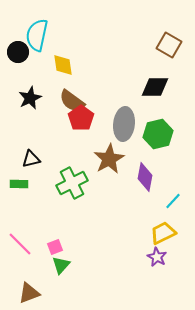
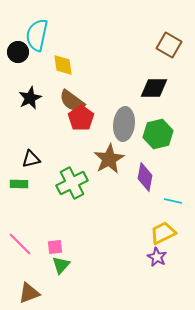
black diamond: moved 1 px left, 1 px down
cyan line: rotated 60 degrees clockwise
pink square: rotated 14 degrees clockwise
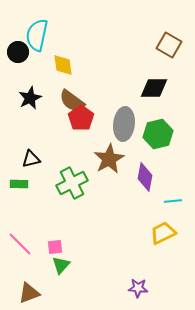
cyan line: rotated 18 degrees counterclockwise
purple star: moved 19 px left, 31 px down; rotated 24 degrees counterclockwise
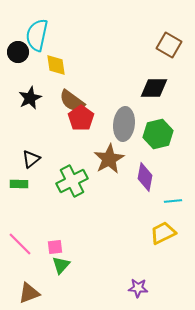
yellow diamond: moved 7 px left
black triangle: rotated 24 degrees counterclockwise
green cross: moved 2 px up
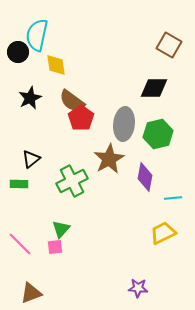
cyan line: moved 3 px up
green triangle: moved 36 px up
brown triangle: moved 2 px right
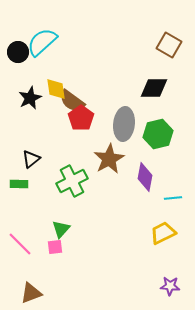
cyan semicircle: moved 5 px right, 7 px down; rotated 36 degrees clockwise
yellow diamond: moved 24 px down
purple star: moved 32 px right, 2 px up
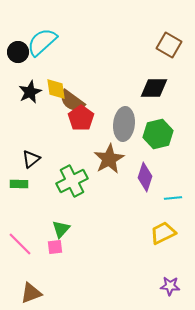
black star: moved 6 px up
purple diamond: rotated 8 degrees clockwise
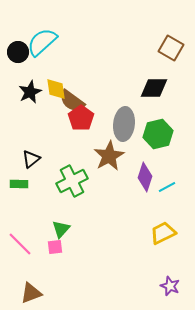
brown square: moved 2 px right, 3 px down
brown star: moved 3 px up
cyan line: moved 6 px left, 11 px up; rotated 24 degrees counterclockwise
purple star: rotated 18 degrees clockwise
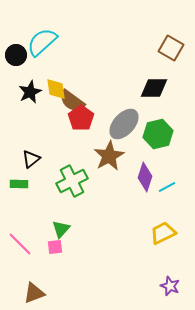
black circle: moved 2 px left, 3 px down
gray ellipse: rotated 36 degrees clockwise
brown triangle: moved 3 px right
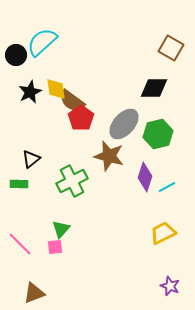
brown star: rotated 28 degrees counterclockwise
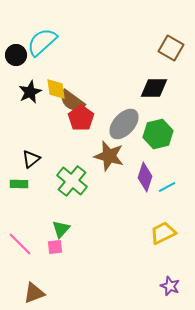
green cross: rotated 24 degrees counterclockwise
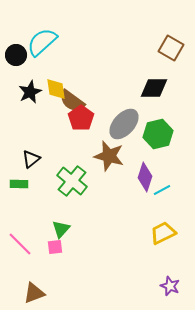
cyan line: moved 5 px left, 3 px down
